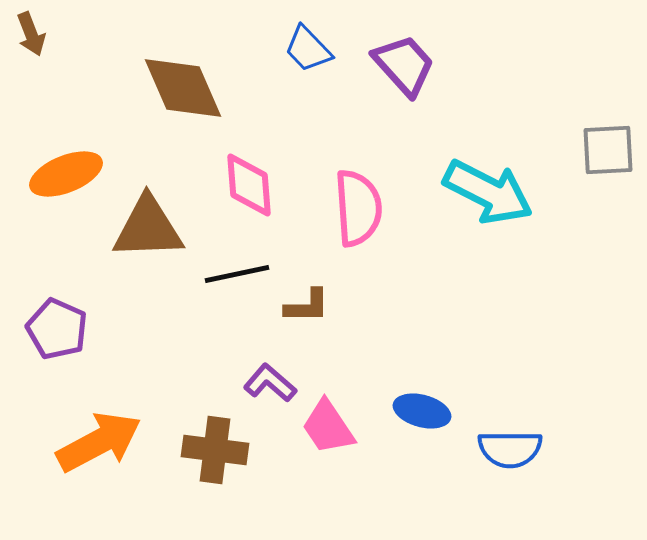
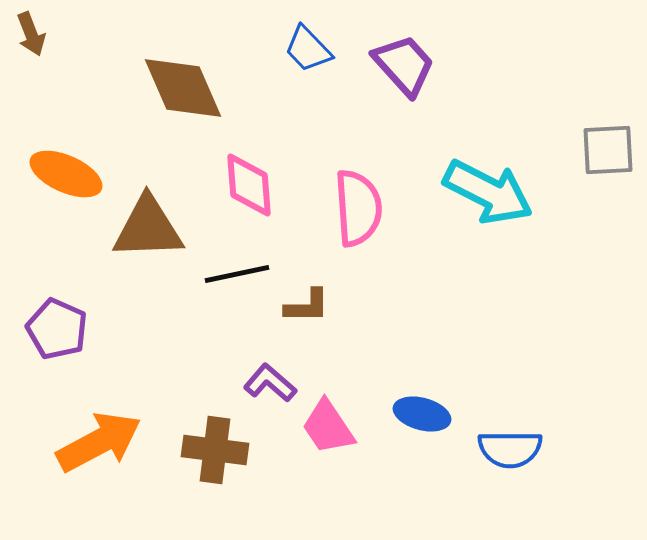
orange ellipse: rotated 46 degrees clockwise
blue ellipse: moved 3 px down
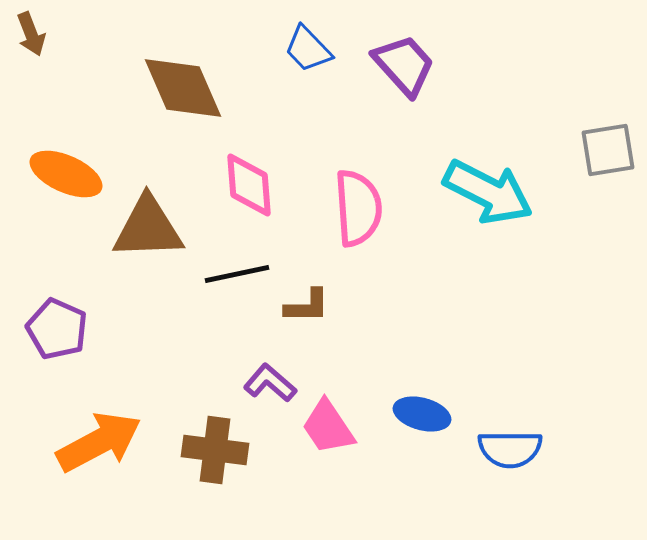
gray square: rotated 6 degrees counterclockwise
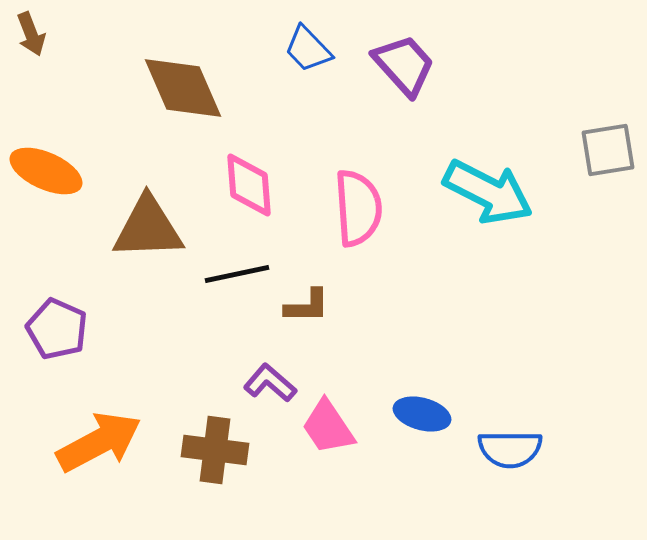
orange ellipse: moved 20 px left, 3 px up
